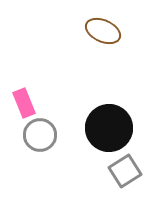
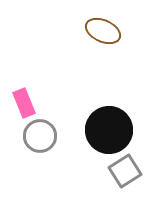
black circle: moved 2 px down
gray circle: moved 1 px down
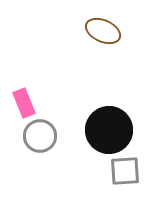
gray square: rotated 28 degrees clockwise
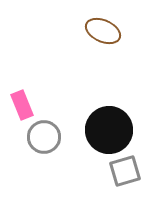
pink rectangle: moved 2 px left, 2 px down
gray circle: moved 4 px right, 1 px down
gray square: rotated 12 degrees counterclockwise
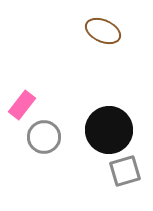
pink rectangle: rotated 60 degrees clockwise
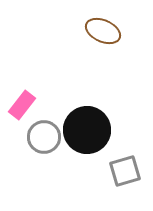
black circle: moved 22 px left
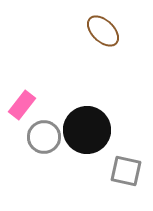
brown ellipse: rotated 20 degrees clockwise
gray square: moved 1 px right; rotated 28 degrees clockwise
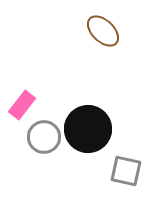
black circle: moved 1 px right, 1 px up
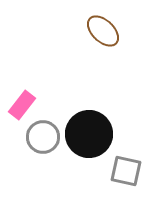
black circle: moved 1 px right, 5 px down
gray circle: moved 1 px left
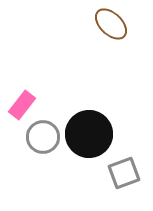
brown ellipse: moved 8 px right, 7 px up
gray square: moved 2 px left, 2 px down; rotated 32 degrees counterclockwise
